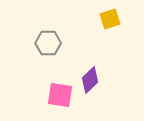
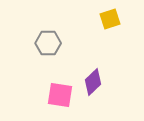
purple diamond: moved 3 px right, 2 px down
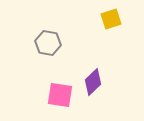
yellow square: moved 1 px right
gray hexagon: rotated 10 degrees clockwise
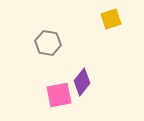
purple diamond: moved 11 px left; rotated 8 degrees counterclockwise
pink square: moved 1 px left; rotated 20 degrees counterclockwise
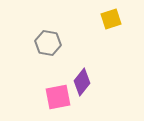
pink square: moved 1 px left, 2 px down
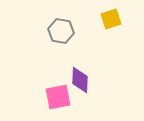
gray hexagon: moved 13 px right, 12 px up
purple diamond: moved 2 px left, 2 px up; rotated 36 degrees counterclockwise
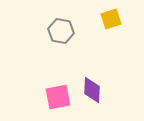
purple diamond: moved 12 px right, 10 px down
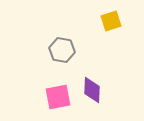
yellow square: moved 2 px down
gray hexagon: moved 1 px right, 19 px down
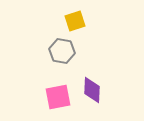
yellow square: moved 36 px left
gray hexagon: moved 1 px down
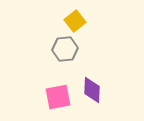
yellow square: rotated 20 degrees counterclockwise
gray hexagon: moved 3 px right, 2 px up; rotated 15 degrees counterclockwise
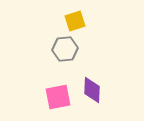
yellow square: rotated 20 degrees clockwise
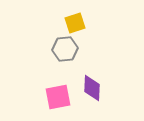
yellow square: moved 2 px down
purple diamond: moved 2 px up
